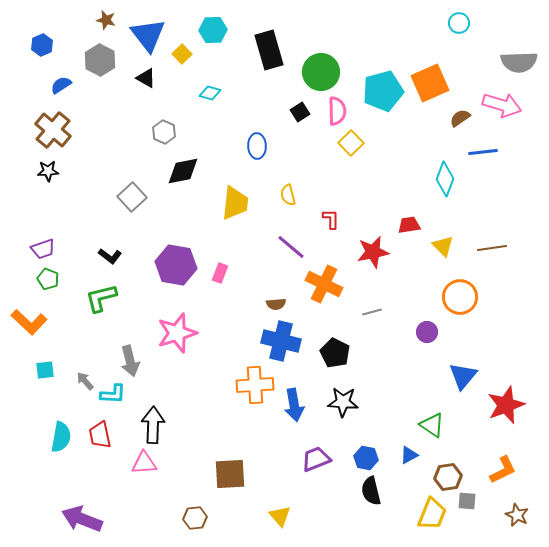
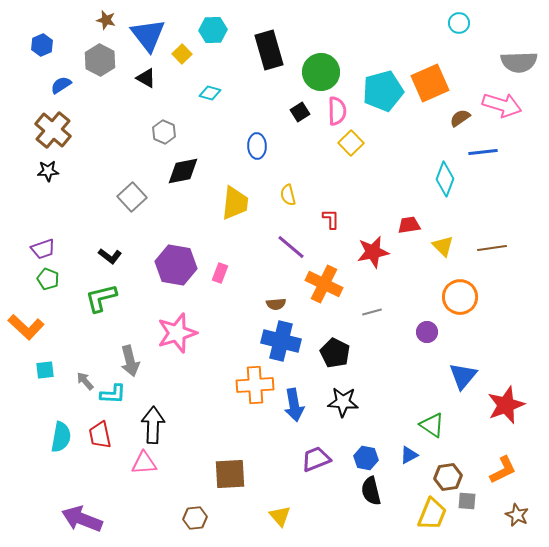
orange L-shape at (29, 322): moved 3 px left, 5 px down
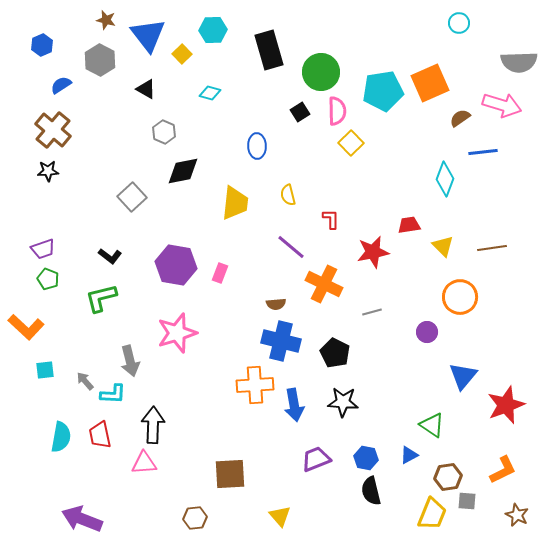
black triangle at (146, 78): moved 11 px down
cyan pentagon at (383, 91): rotated 6 degrees clockwise
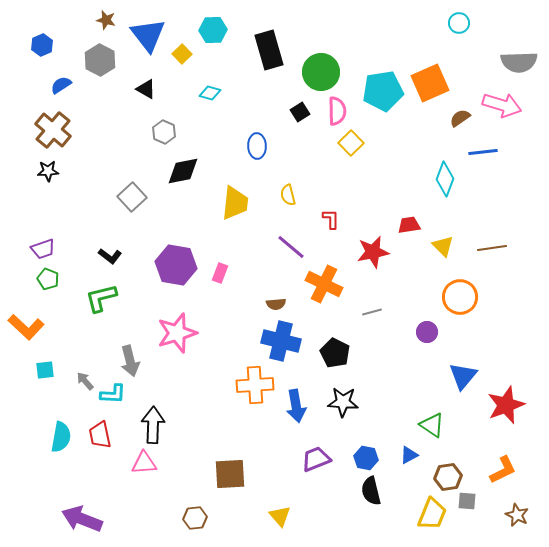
blue arrow at (294, 405): moved 2 px right, 1 px down
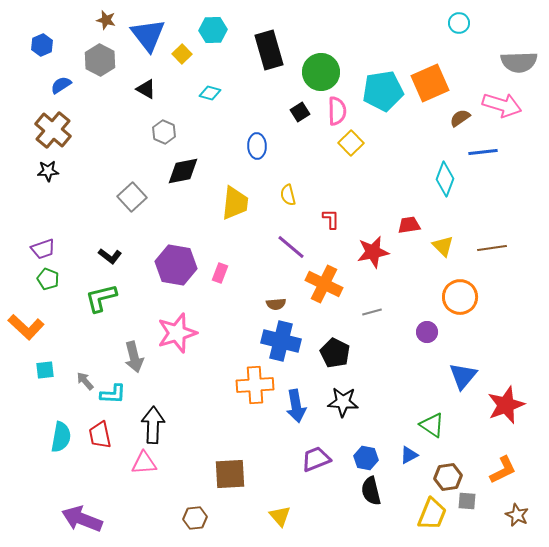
gray arrow at (130, 361): moved 4 px right, 4 px up
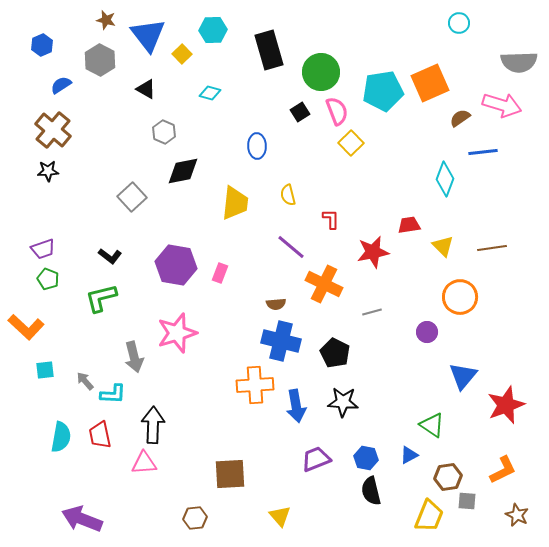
pink semicircle at (337, 111): rotated 20 degrees counterclockwise
yellow trapezoid at (432, 514): moved 3 px left, 2 px down
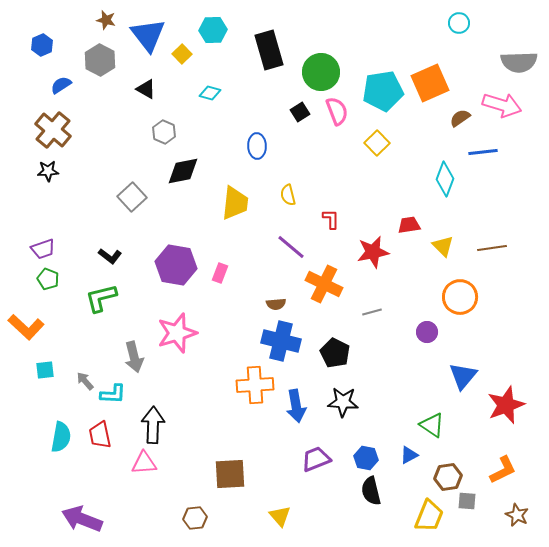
yellow square at (351, 143): moved 26 px right
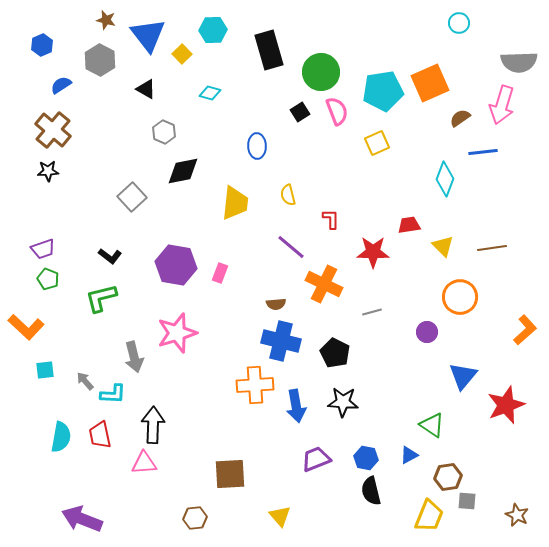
pink arrow at (502, 105): rotated 90 degrees clockwise
yellow square at (377, 143): rotated 20 degrees clockwise
red star at (373, 252): rotated 12 degrees clockwise
orange L-shape at (503, 470): moved 22 px right, 140 px up; rotated 16 degrees counterclockwise
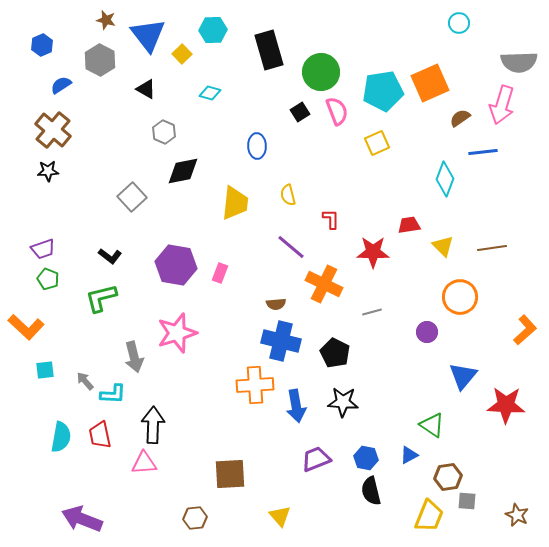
red star at (506, 405): rotated 24 degrees clockwise
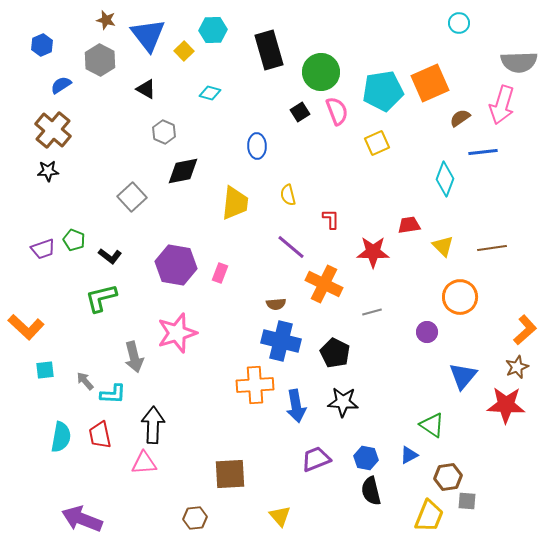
yellow square at (182, 54): moved 2 px right, 3 px up
green pentagon at (48, 279): moved 26 px right, 39 px up
brown star at (517, 515): moved 148 px up; rotated 25 degrees clockwise
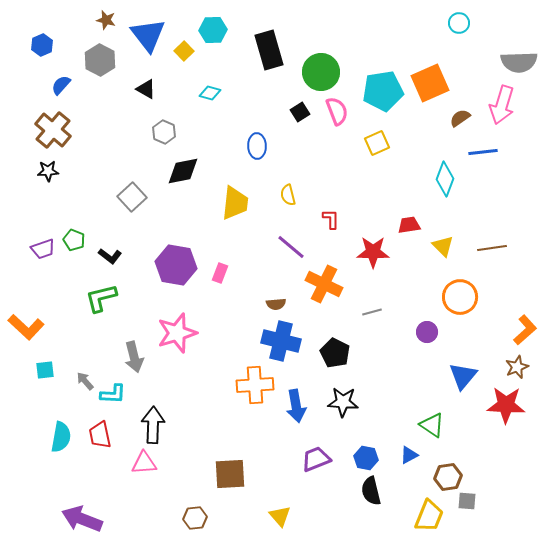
blue semicircle at (61, 85): rotated 15 degrees counterclockwise
